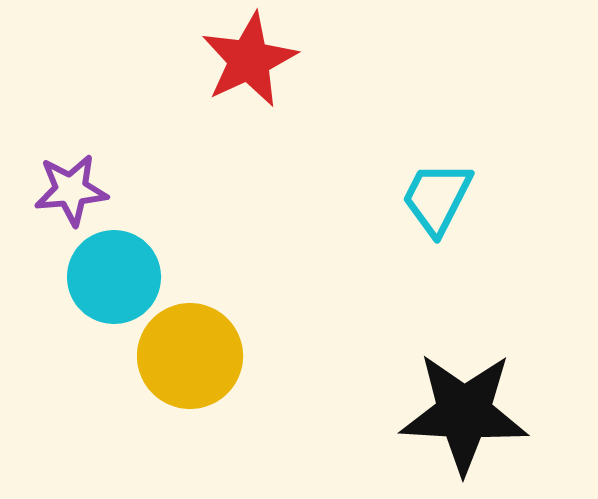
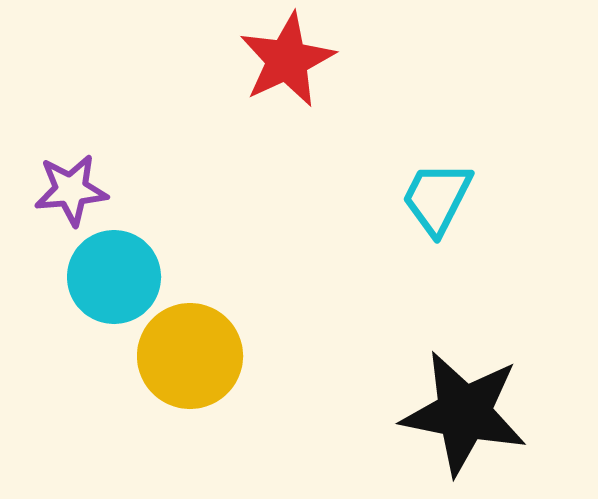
red star: moved 38 px right
black star: rotated 8 degrees clockwise
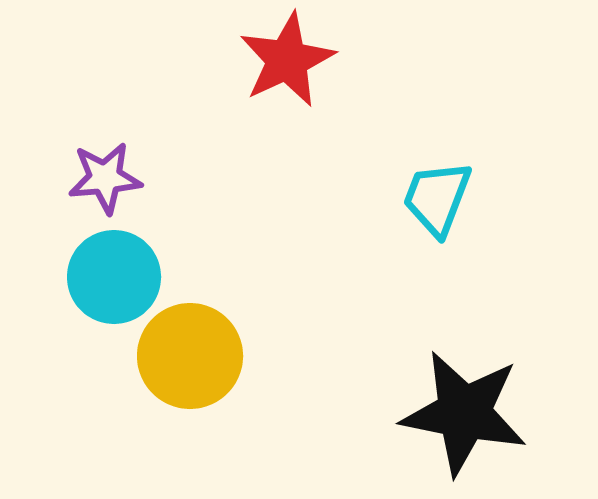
purple star: moved 34 px right, 12 px up
cyan trapezoid: rotated 6 degrees counterclockwise
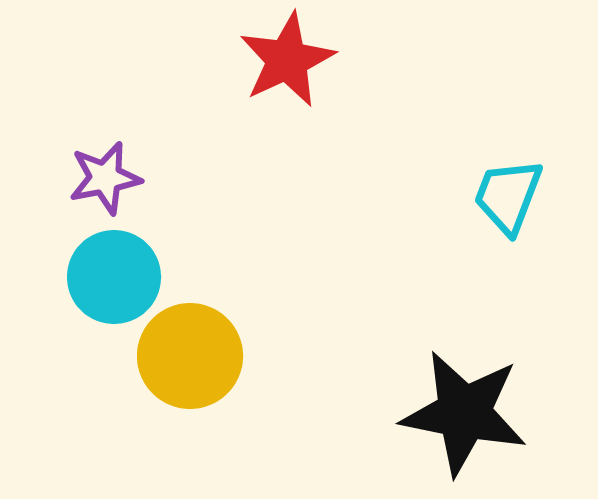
purple star: rotated 6 degrees counterclockwise
cyan trapezoid: moved 71 px right, 2 px up
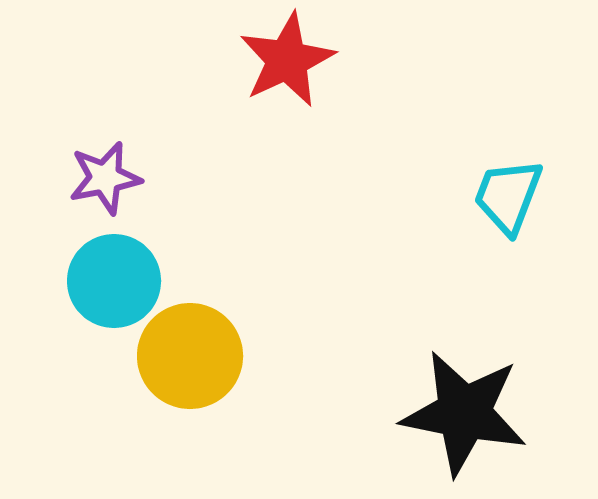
cyan circle: moved 4 px down
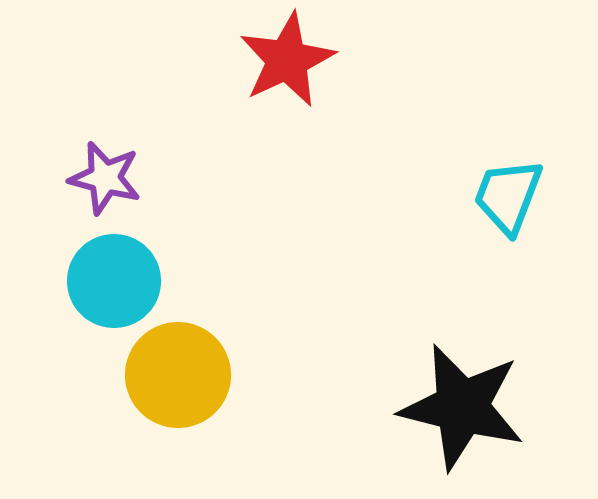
purple star: rotated 26 degrees clockwise
yellow circle: moved 12 px left, 19 px down
black star: moved 2 px left, 6 px up; rotated 3 degrees clockwise
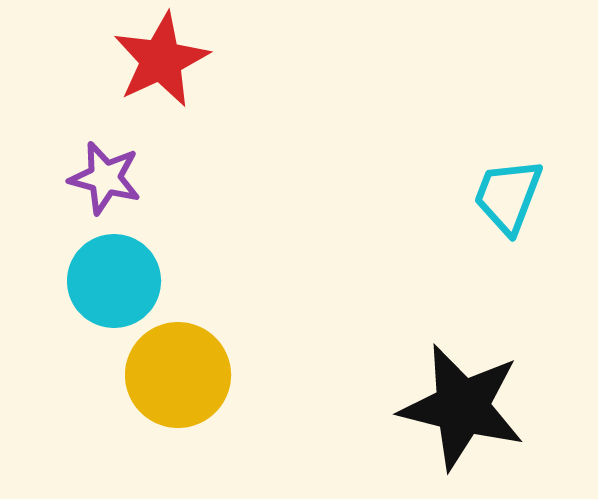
red star: moved 126 px left
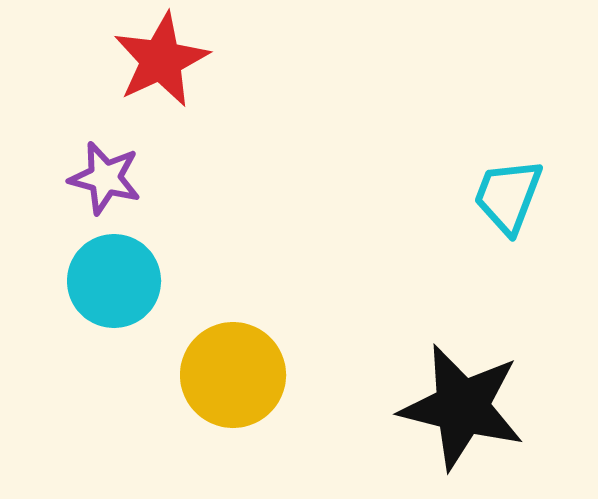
yellow circle: moved 55 px right
